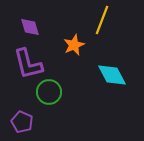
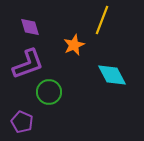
purple L-shape: rotated 96 degrees counterclockwise
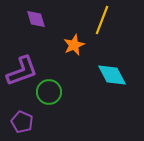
purple diamond: moved 6 px right, 8 px up
purple L-shape: moved 6 px left, 7 px down
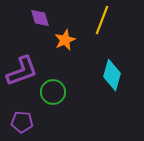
purple diamond: moved 4 px right, 1 px up
orange star: moved 9 px left, 5 px up
cyan diamond: rotated 44 degrees clockwise
green circle: moved 4 px right
purple pentagon: rotated 20 degrees counterclockwise
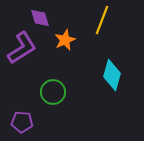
purple L-shape: moved 23 px up; rotated 12 degrees counterclockwise
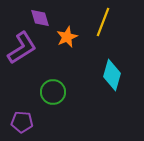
yellow line: moved 1 px right, 2 px down
orange star: moved 2 px right, 3 px up
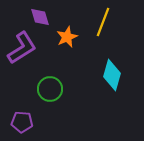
purple diamond: moved 1 px up
green circle: moved 3 px left, 3 px up
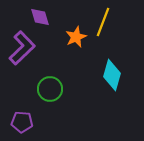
orange star: moved 9 px right
purple L-shape: rotated 12 degrees counterclockwise
